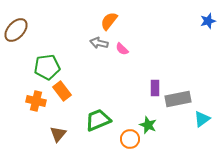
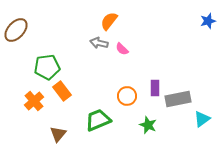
orange cross: moved 2 px left; rotated 36 degrees clockwise
orange circle: moved 3 px left, 43 px up
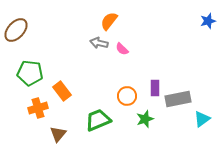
green pentagon: moved 17 px left, 6 px down; rotated 15 degrees clockwise
orange cross: moved 4 px right, 7 px down; rotated 24 degrees clockwise
green star: moved 3 px left, 6 px up; rotated 30 degrees clockwise
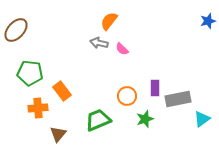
orange cross: rotated 12 degrees clockwise
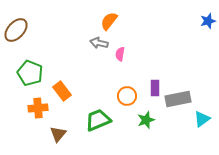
pink semicircle: moved 2 px left, 5 px down; rotated 56 degrees clockwise
green pentagon: rotated 15 degrees clockwise
green star: moved 1 px right, 1 px down
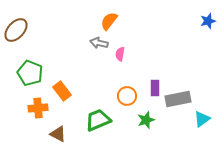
brown triangle: rotated 42 degrees counterclockwise
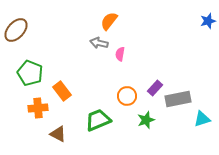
purple rectangle: rotated 42 degrees clockwise
cyan triangle: rotated 18 degrees clockwise
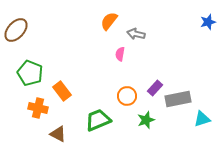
blue star: moved 1 px down
gray arrow: moved 37 px right, 9 px up
orange cross: rotated 18 degrees clockwise
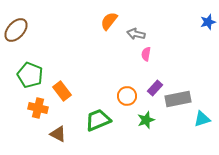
pink semicircle: moved 26 px right
green pentagon: moved 2 px down
